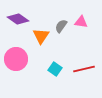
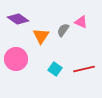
pink triangle: rotated 16 degrees clockwise
gray semicircle: moved 2 px right, 4 px down
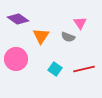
pink triangle: moved 1 px left, 1 px down; rotated 32 degrees clockwise
gray semicircle: moved 5 px right, 7 px down; rotated 104 degrees counterclockwise
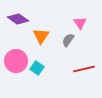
gray semicircle: moved 3 px down; rotated 104 degrees clockwise
pink circle: moved 2 px down
cyan square: moved 18 px left, 1 px up
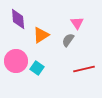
purple diamond: rotated 50 degrees clockwise
pink triangle: moved 3 px left
orange triangle: moved 1 px up; rotated 24 degrees clockwise
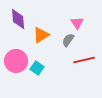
red line: moved 9 px up
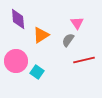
cyan square: moved 4 px down
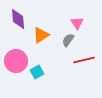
cyan square: rotated 24 degrees clockwise
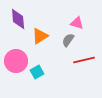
pink triangle: rotated 40 degrees counterclockwise
orange triangle: moved 1 px left, 1 px down
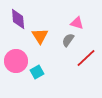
orange triangle: rotated 30 degrees counterclockwise
red line: moved 2 px right, 2 px up; rotated 30 degrees counterclockwise
